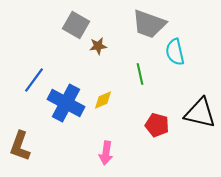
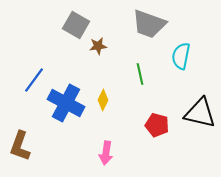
cyan semicircle: moved 6 px right, 4 px down; rotated 24 degrees clockwise
yellow diamond: rotated 40 degrees counterclockwise
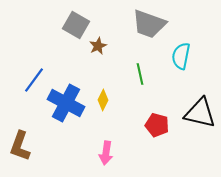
brown star: rotated 18 degrees counterclockwise
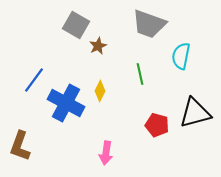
yellow diamond: moved 3 px left, 9 px up
black triangle: moved 5 px left; rotated 28 degrees counterclockwise
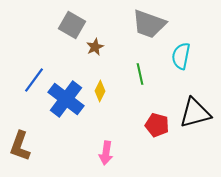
gray square: moved 4 px left
brown star: moved 3 px left, 1 px down
blue cross: moved 4 px up; rotated 9 degrees clockwise
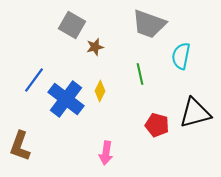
brown star: rotated 12 degrees clockwise
